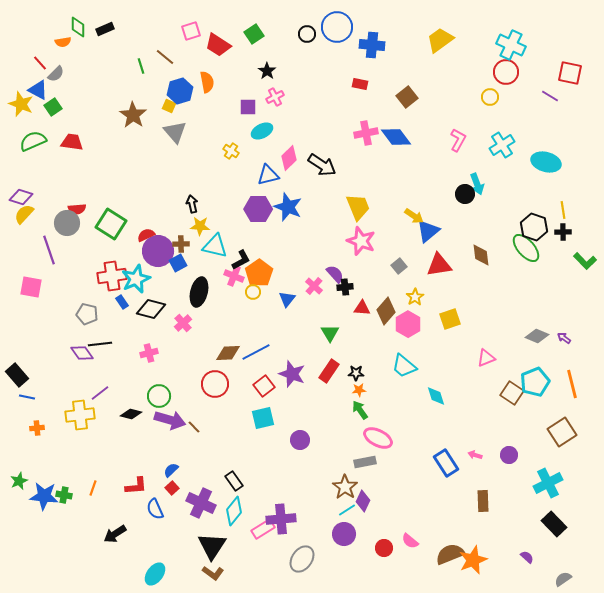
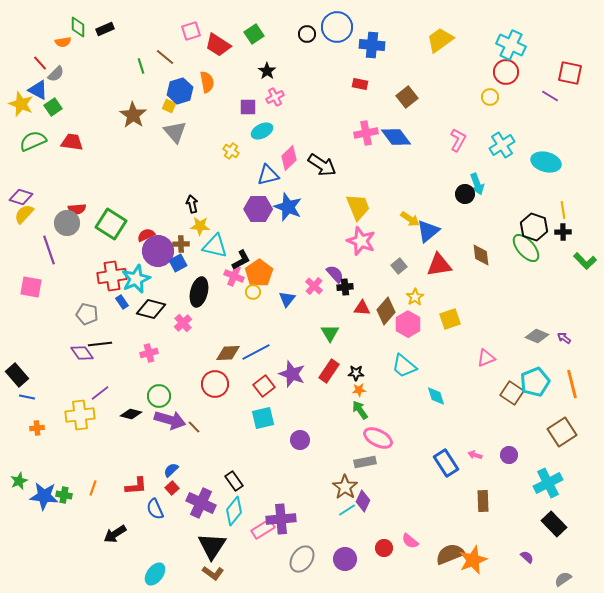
yellow arrow at (414, 216): moved 4 px left, 3 px down
purple circle at (344, 534): moved 1 px right, 25 px down
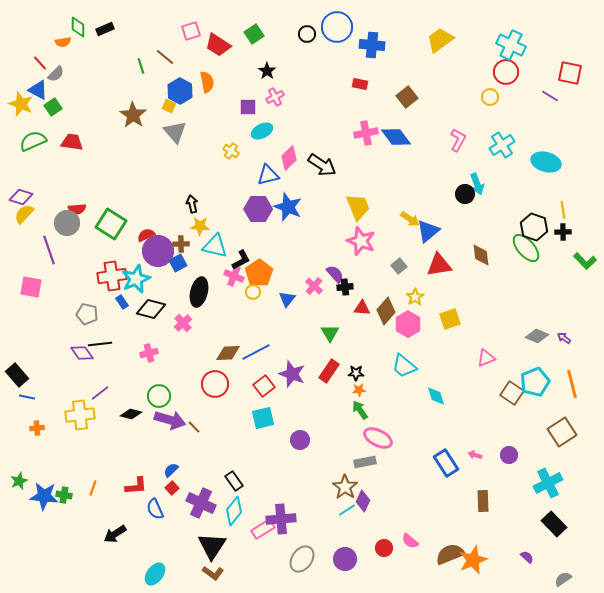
blue hexagon at (180, 91): rotated 15 degrees counterclockwise
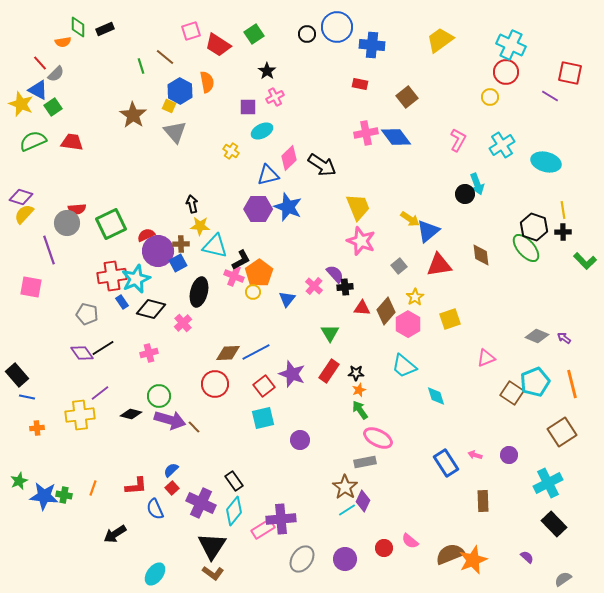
green square at (111, 224): rotated 32 degrees clockwise
black line at (100, 344): moved 3 px right, 4 px down; rotated 25 degrees counterclockwise
orange star at (359, 390): rotated 16 degrees counterclockwise
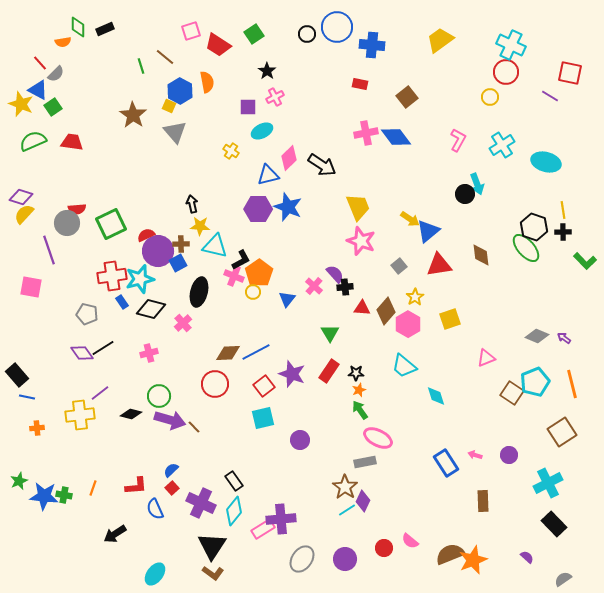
cyan star at (136, 279): moved 4 px right; rotated 8 degrees clockwise
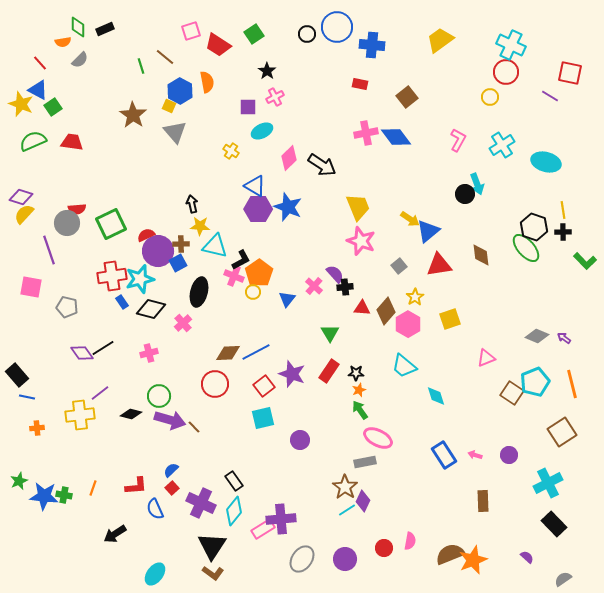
gray semicircle at (56, 74): moved 24 px right, 14 px up
blue triangle at (268, 175): moved 13 px left, 11 px down; rotated 45 degrees clockwise
gray pentagon at (87, 314): moved 20 px left, 7 px up
blue rectangle at (446, 463): moved 2 px left, 8 px up
pink semicircle at (410, 541): rotated 120 degrees counterclockwise
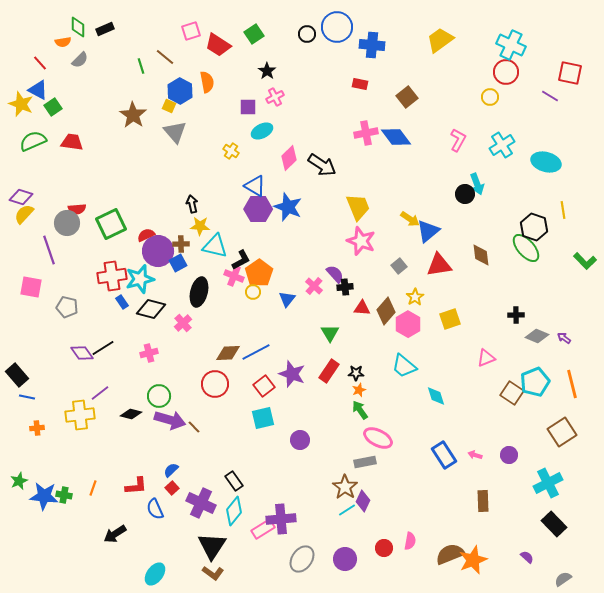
black cross at (563, 232): moved 47 px left, 83 px down
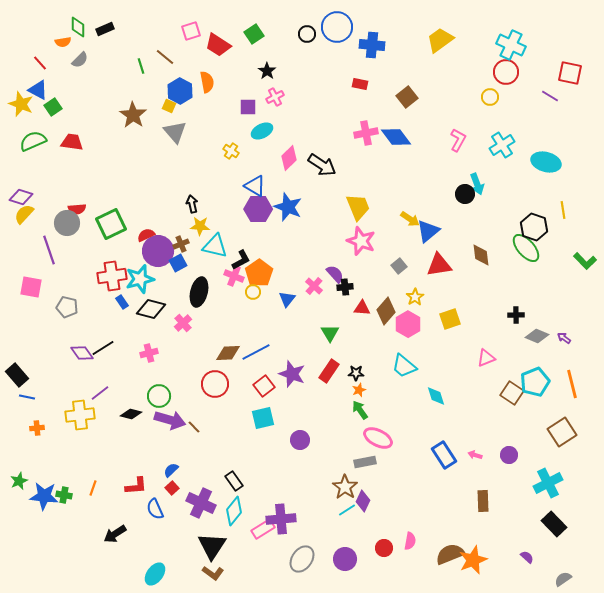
brown cross at (181, 244): rotated 21 degrees counterclockwise
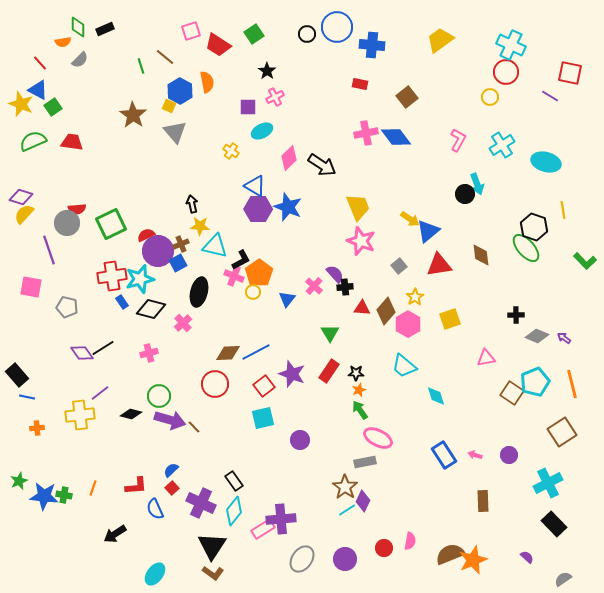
pink triangle at (486, 358): rotated 12 degrees clockwise
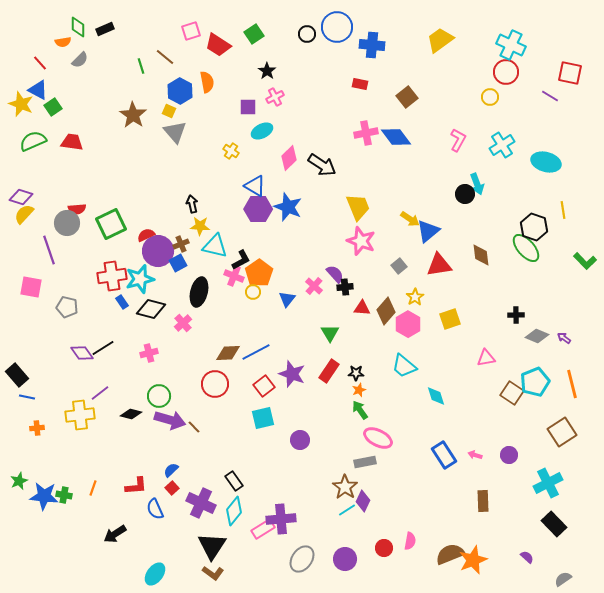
yellow square at (169, 106): moved 5 px down
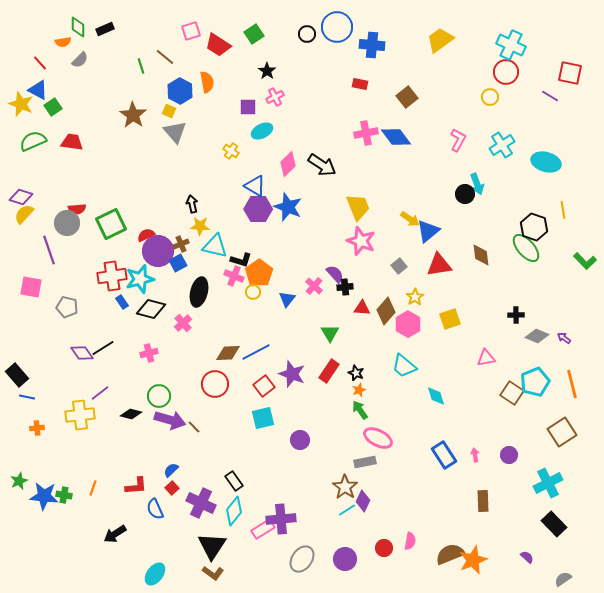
pink diamond at (289, 158): moved 1 px left, 6 px down
black L-shape at (241, 260): rotated 45 degrees clockwise
black star at (356, 373): rotated 21 degrees clockwise
pink arrow at (475, 455): rotated 64 degrees clockwise
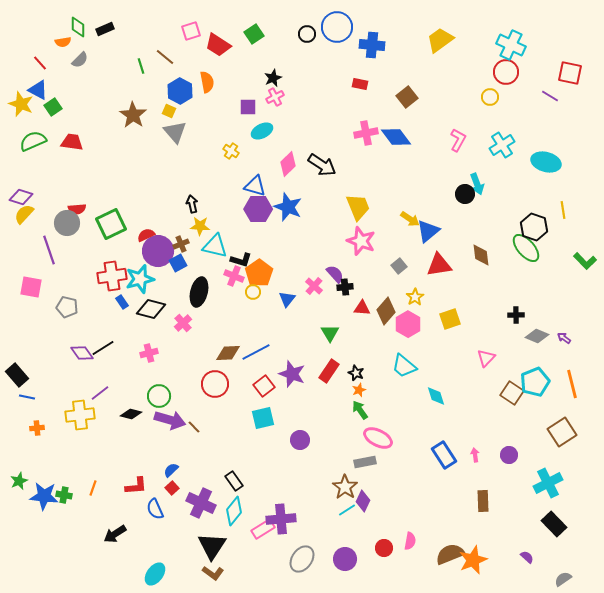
black star at (267, 71): moved 6 px right, 7 px down; rotated 12 degrees clockwise
blue triangle at (255, 186): rotated 15 degrees counterclockwise
pink triangle at (486, 358): rotated 36 degrees counterclockwise
